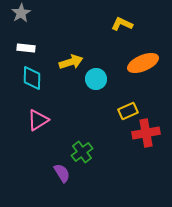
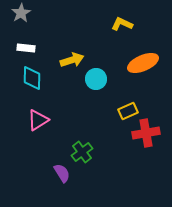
yellow arrow: moved 1 px right, 2 px up
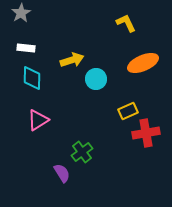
yellow L-shape: moved 4 px right, 1 px up; rotated 40 degrees clockwise
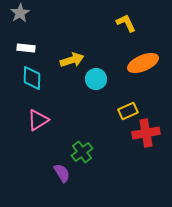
gray star: moved 1 px left
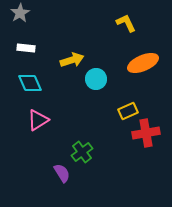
cyan diamond: moved 2 px left, 5 px down; rotated 25 degrees counterclockwise
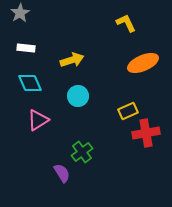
cyan circle: moved 18 px left, 17 px down
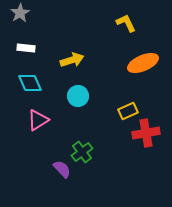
purple semicircle: moved 4 px up; rotated 12 degrees counterclockwise
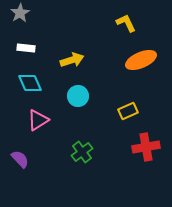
orange ellipse: moved 2 px left, 3 px up
red cross: moved 14 px down
purple semicircle: moved 42 px left, 10 px up
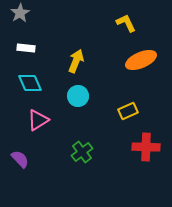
yellow arrow: moved 4 px right, 1 px down; rotated 50 degrees counterclockwise
red cross: rotated 12 degrees clockwise
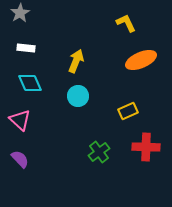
pink triangle: moved 18 px left; rotated 45 degrees counterclockwise
green cross: moved 17 px right
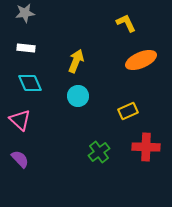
gray star: moved 5 px right; rotated 24 degrees clockwise
